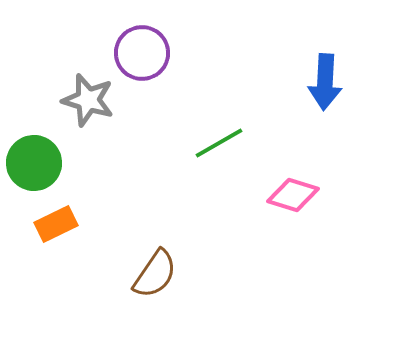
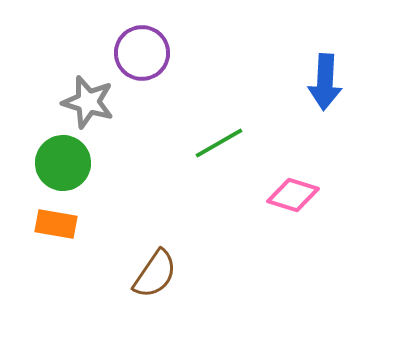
gray star: moved 2 px down
green circle: moved 29 px right
orange rectangle: rotated 36 degrees clockwise
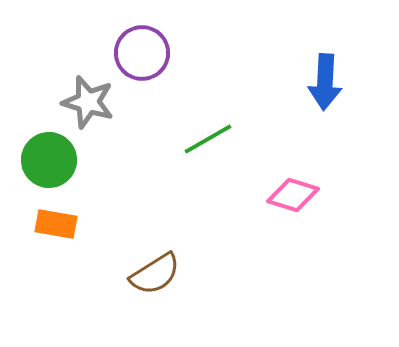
green line: moved 11 px left, 4 px up
green circle: moved 14 px left, 3 px up
brown semicircle: rotated 24 degrees clockwise
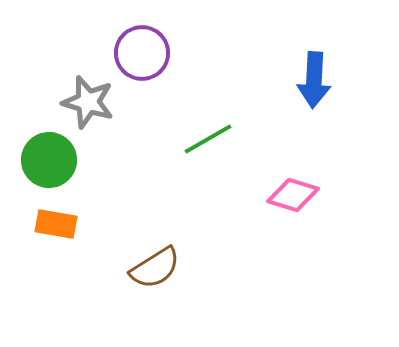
blue arrow: moved 11 px left, 2 px up
brown semicircle: moved 6 px up
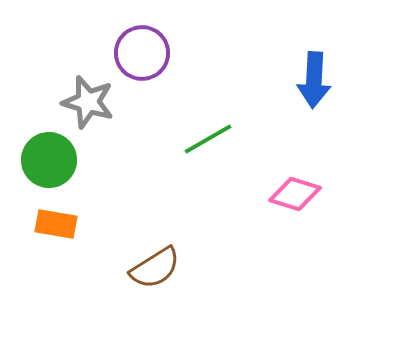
pink diamond: moved 2 px right, 1 px up
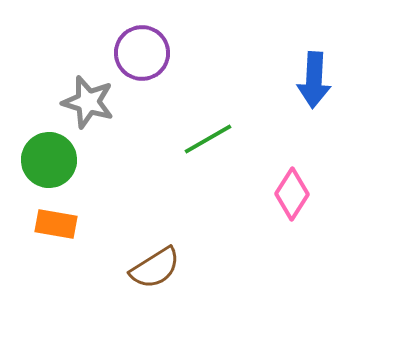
pink diamond: moved 3 px left; rotated 75 degrees counterclockwise
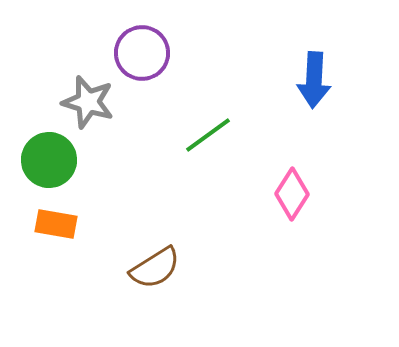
green line: moved 4 px up; rotated 6 degrees counterclockwise
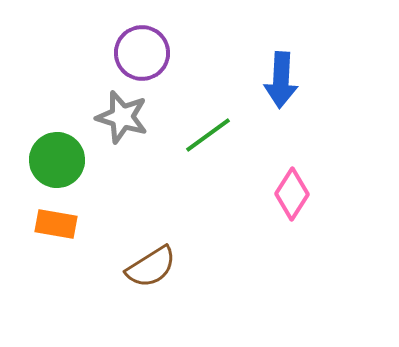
blue arrow: moved 33 px left
gray star: moved 34 px right, 15 px down
green circle: moved 8 px right
brown semicircle: moved 4 px left, 1 px up
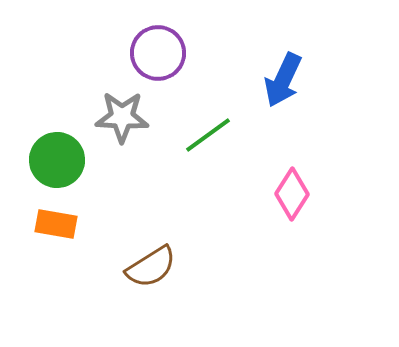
purple circle: moved 16 px right
blue arrow: moved 2 px right; rotated 22 degrees clockwise
gray star: rotated 14 degrees counterclockwise
